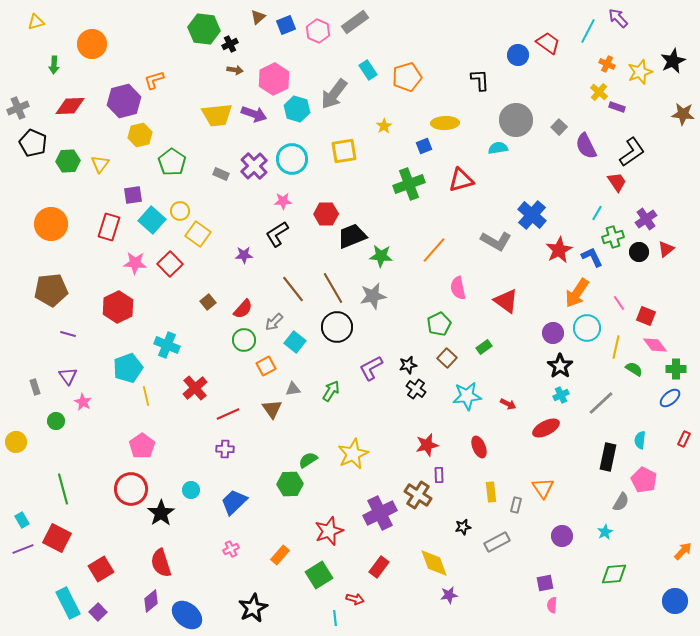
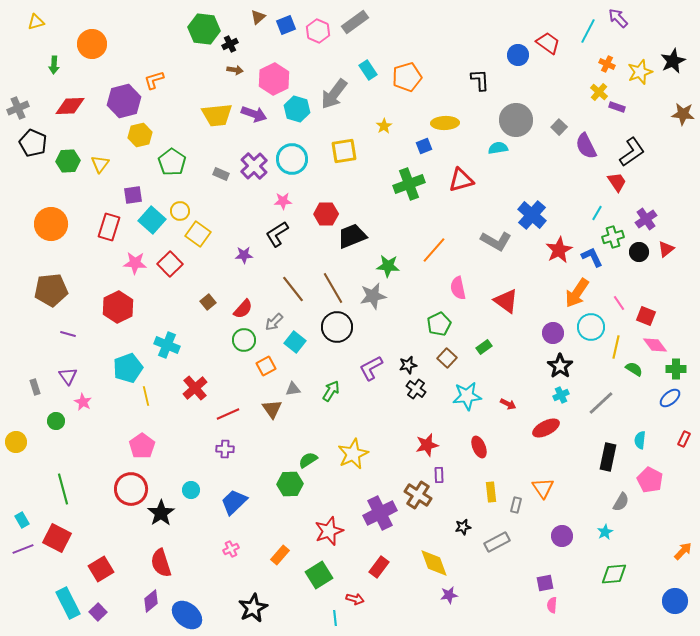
green star at (381, 256): moved 7 px right, 10 px down
cyan circle at (587, 328): moved 4 px right, 1 px up
pink pentagon at (644, 480): moved 6 px right
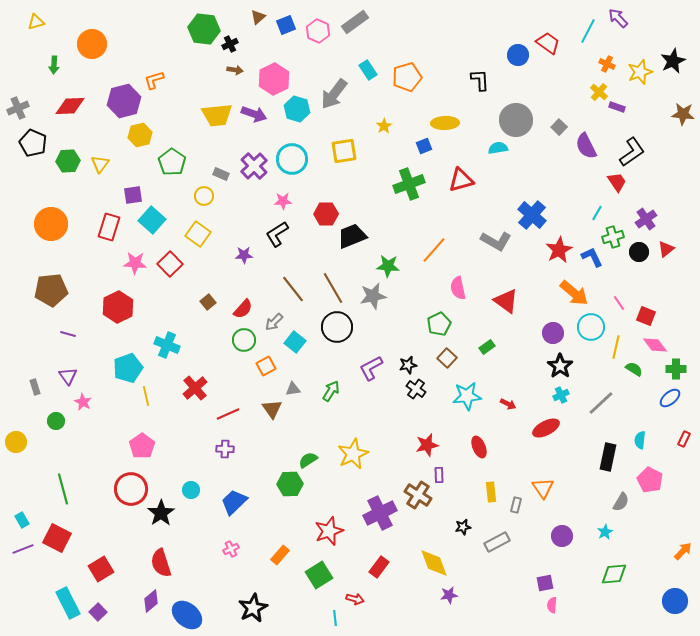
yellow circle at (180, 211): moved 24 px right, 15 px up
orange arrow at (577, 293): moved 3 px left; rotated 84 degrees counterclockwise
green rectangle at (484, 347): moved 3 px right
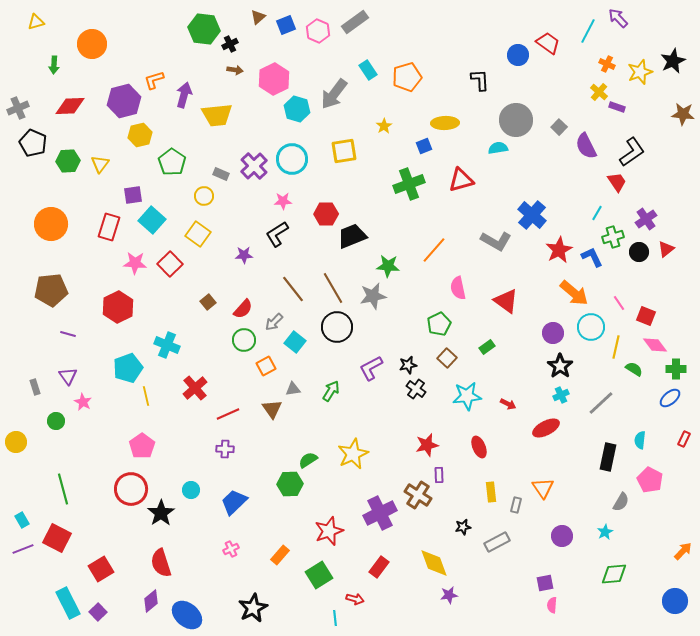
purple arrow at (254, 114): moved 70 px left, 19 px up; rotated 95 degrees counterclockwise
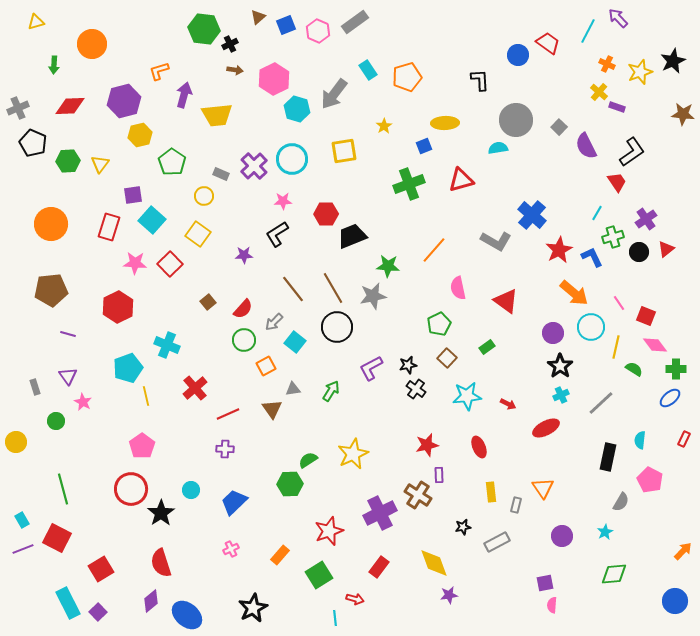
orange L-shape at (154, 80): moved 5 px right, 9 px up
